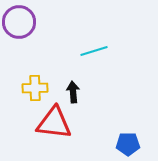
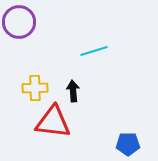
black arrow: moved 1 px up
red triangle: moved 1 px left, 1 px up
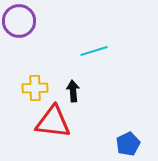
purple circle: moved 1 px up
blue pentagon: rotated 25 degrees counterclockwise
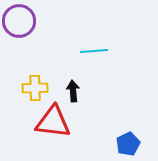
cyan line: rotated 12 degrees clockwise
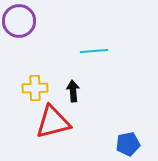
red triangle: rotated 21 degrees counterclockwise
blue pentagon: rotated 15 degrees clockwise
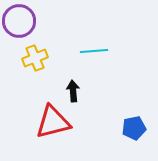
yellow cross: moved 30 px up; rotated 20 degrees counterclockwise
blue pentagon: moved 6 px right, 16 px up
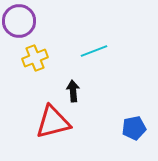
cyan line: rotated 16 degrees counterclockwise
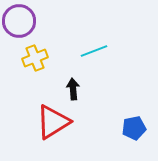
black arrow: moved 2 px up
red triangle: rotated 18 degrees counterclockwise
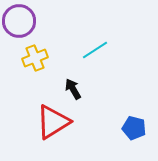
cyan line: moved 1 px right, 1 px up; rotated 12 degrees counterclockwise
black arrow: rotated 25 degrees counterclockwise
blue pentagon: rotated 25 degrees clockwise
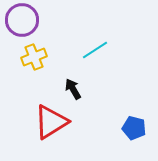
purple circle: moved 3 px right, 1 px up
yellow cross: moved 1 px left, 1 px up
red triangle: moved 2 px left
